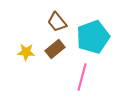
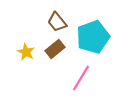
yellow star: rotated 24 degrees clockwise
pink line: moved 1 px left, 1 px down; rotated 16 degrees clockwise
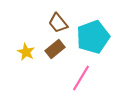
brown trapezoid: moved 1 px right, 1 px down
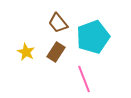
brown rectangle: moved 1 px right, 3 px down; rotated 18 degrees counterclockwise
pink line: moved 3 px right, 1 px down; rotated 52 degrees counterclockwise
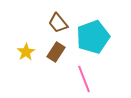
yellow star: rotated 12 degrees clockwise
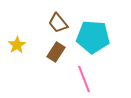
cyan pentagon: rotated 24 degrees clockwise
yellow star: moved 9 px left, 7 px up
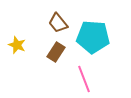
yellow star: rotated 18 degrees counterclockwise
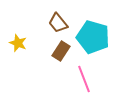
cyan pentagon: rotated 12 degrees clockwise
yellow star: moved 1 px right, 2 px up
brown rectangle: moved 5 px right, 1 px up
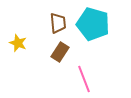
brown trapezoid: rotated 145 degrees counterclockwise
cyan pentagon: moved 13 px up
brown rectangle: moved 1 px left, 1 px down
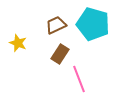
brown trapezoid: moved 2 px left, 2 px down; rotated 110 degrees counterclockwise
brown rectangle: moved 2 px down
pink line: moved 5 px left
